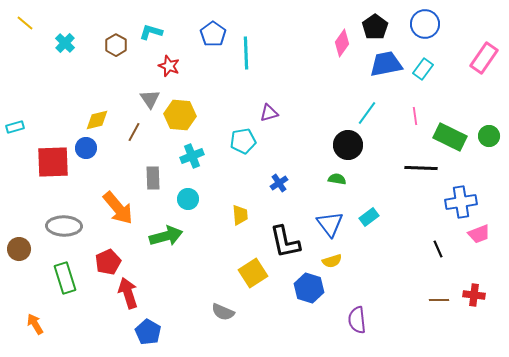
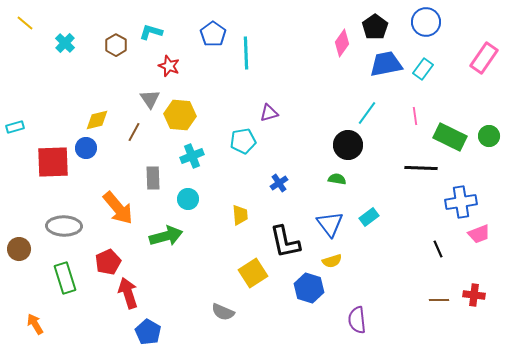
blue circle at (425, 24): moved 1 px right, 2 px up
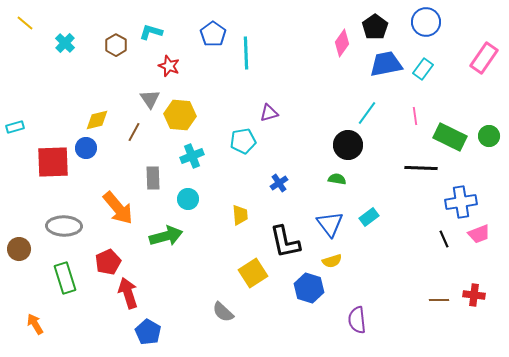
black line at (438, 249): moved 6 px right, 10 px up
gray semicircle at (223, 312): rotated 20 degrees clockwise
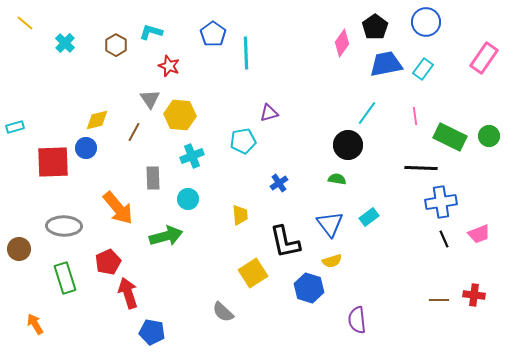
blue cross at (461, 202): moved 20 px left
blue pentagon at (148, 332): moved 4 px right; rotated 20 degrees counterclockwise
